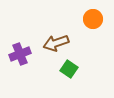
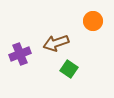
orange circle: moved 2 px down
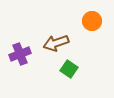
orange circle: moved 1 px left
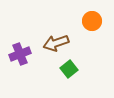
green square: rotated 18 degrees clockwise
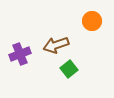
brown arrow: moved 2 px down
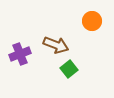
brown arrow: rotated 140 degrees counterclockwise
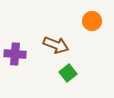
purple cross: moved 5 px left; rotated 25 degrees clockwise
green square: moved 1 px left, 4 px down
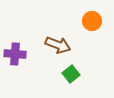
brown arrow: moved 2 px right
green square: moved 3 px right, 1 px down
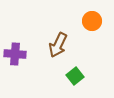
brown arrow: rotated 95 degrees clockwise
green square: moved 4 px right, 2 px down
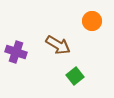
brown arrow: rotated 85 degrees counterclockwise
purple cross: moved 1 px right, 2 px up; rotated 15 degrees clockwise
